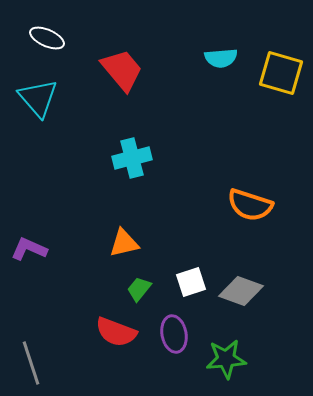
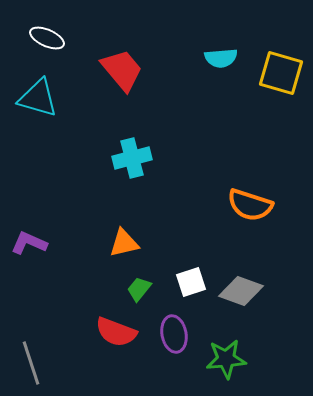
cyan triangle: rotated 33 degrees counterclockwise
purple L-shape: moved 6 px up
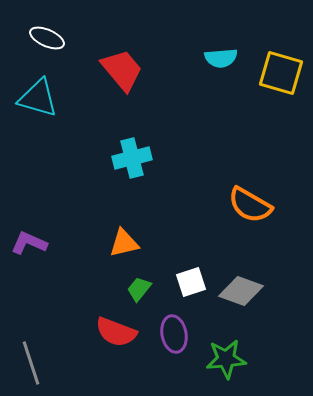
orange semicircle: rotated 12 degrees clockwise
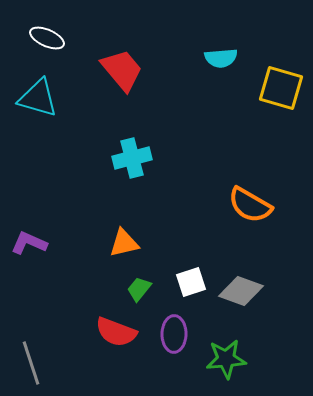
yellow square: moved 15 px down
purple ellipse: rotated 12 degrees clockwise
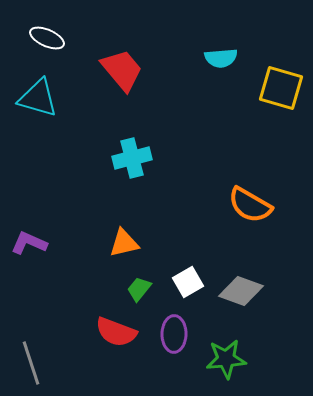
white square: moved 3 px left; rotated 12 degrees counterclockwise
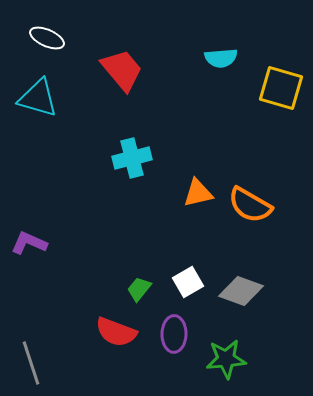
orange triangle: moved 74 px right, 50 px up
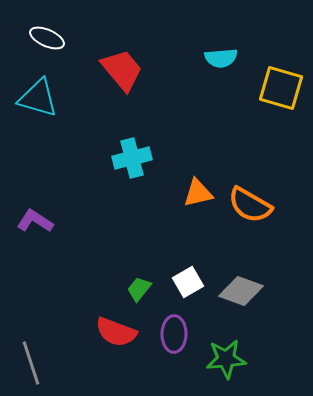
purple L-shape: moved 6 px right, 22 px up; rotated 9 degrees clockwise
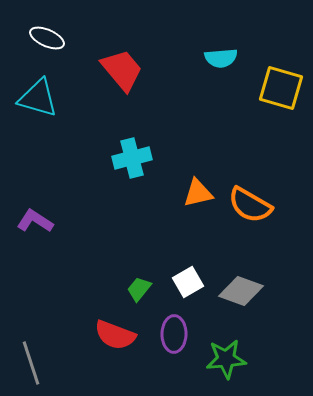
red semicircle: moved 1 px left, 3 px down
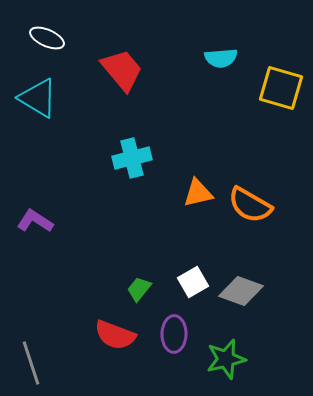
cyan triangle: rotated 15 degrees clockwise
white square: moved 5 px right
green star: rotated 9 degrees counterclockwise
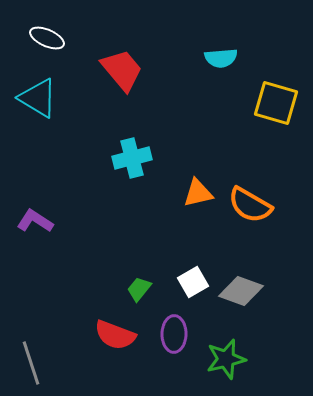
yellow square: moved 5 px left, 15 px down
